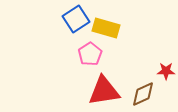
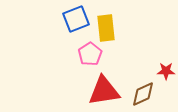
blue square: rotated 12 degrees clockwise
yellow rectangle: rotated 68 degrees clockwise
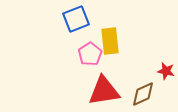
yellow rectangle: moved 4 px right, 13 px down
red star: rotated 12 degrees clockwise
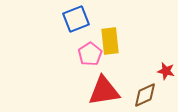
brown diamond: moved 2 px right, 1 px down
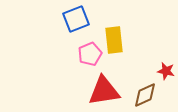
yellow rectangle: moved 4 px right, 1 px up
pink pentagon: rotated 10 degrees clockwise
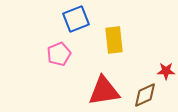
pink pentagon: moved 31 px left
red star: rotated 12 degrees counterclockwise
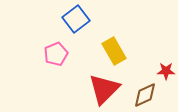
blue square: rotated 16 degrees counterclockwise
yellow rectangle: moved 11 px down; rotated 24 degrees counterclockwise
pink pentagon: moved 3 px left
red triangle: moved 2 px up; rotated 36 degrees counterclockwise
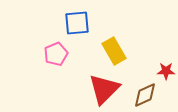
blue square: moved 1 px right, 4 px down; rotated 32 degrees clockwise
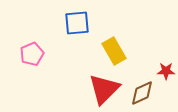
pink pentagon: moved 24 px left
brown diamond: moved 3 px left, 2 px up
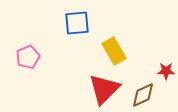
pink pentagon: moved 4 px left, 3 px down
brown diamond: moved 1 px right, 2 px down
